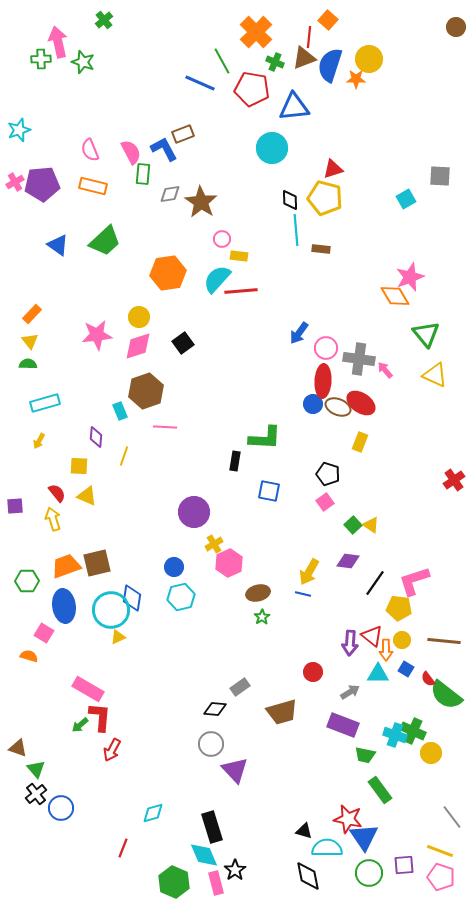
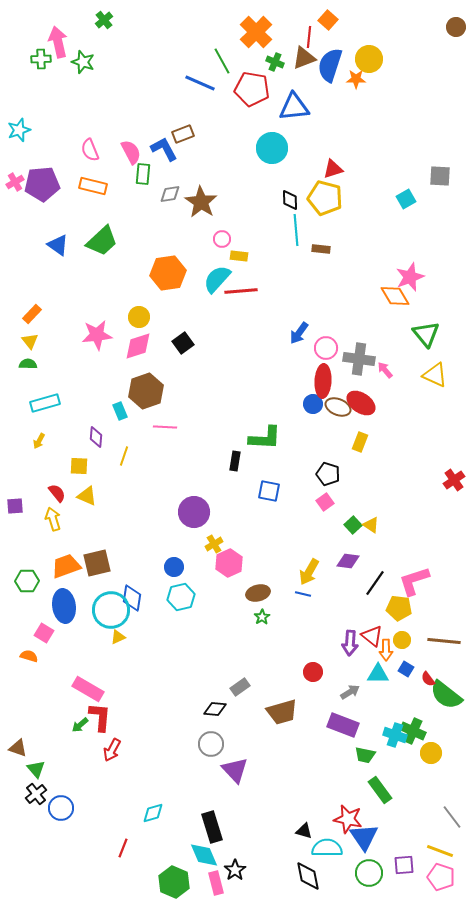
green trapezoid at (105, 241): moved 3 px left
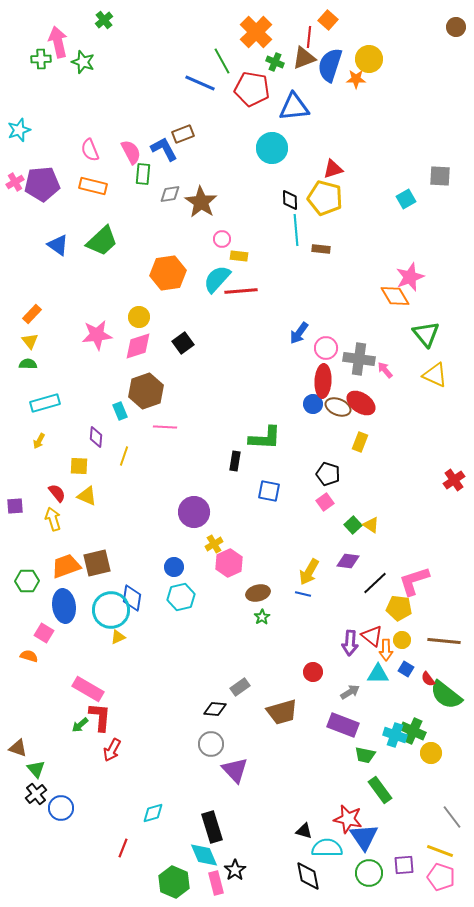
black line at (375, 583): rotated 12 degrees clockwise
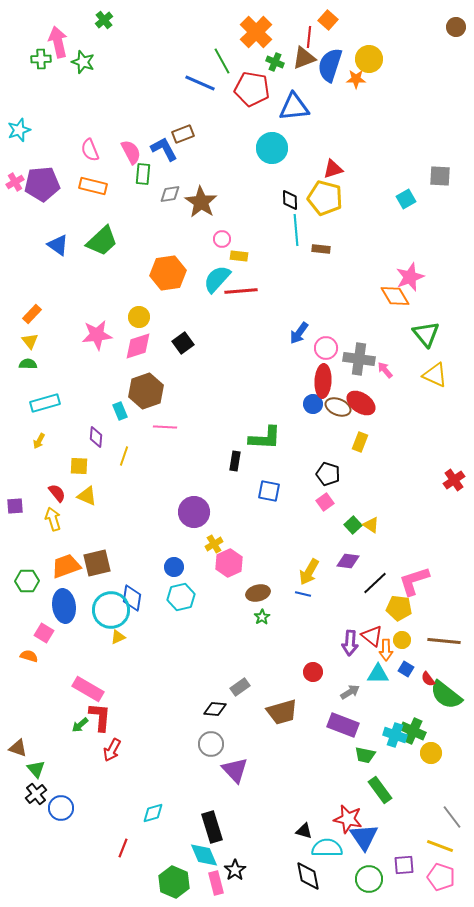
yellow line at (440, 851): moved 5 px up
green circle at (369, 873): moved 6 px down
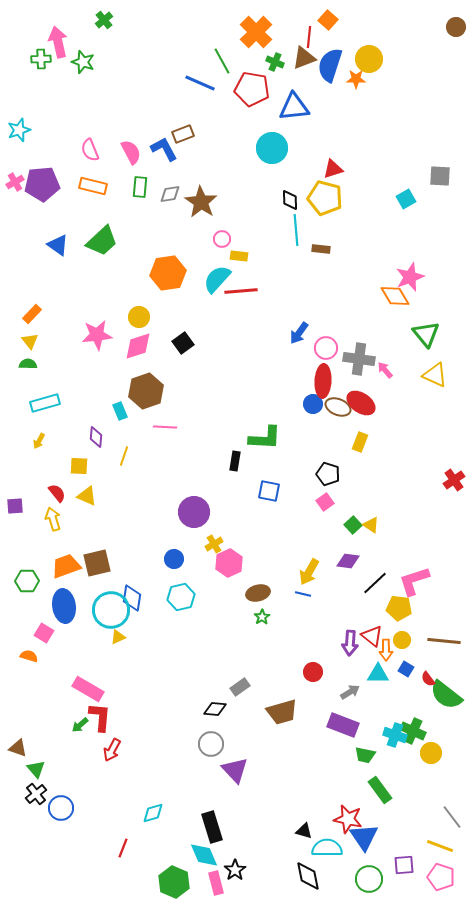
green rectangle at (143, 174): moved 3 px left, 13 px down
blue circle at (174, 567): moved 8 px up
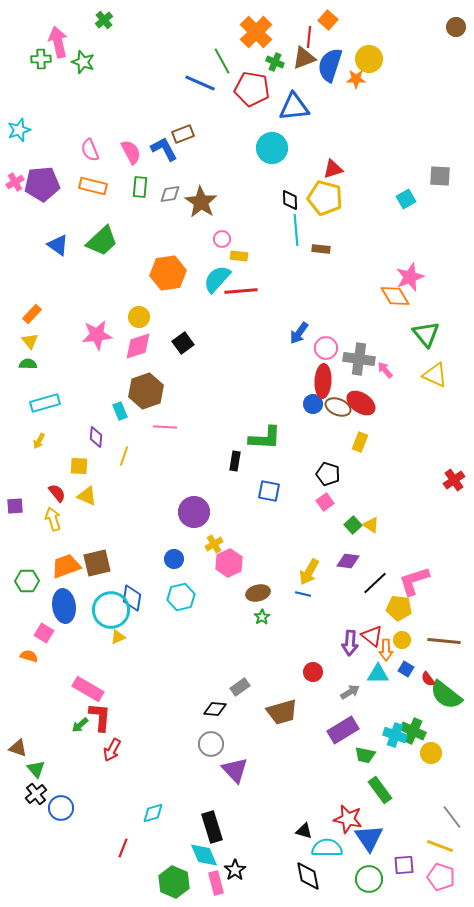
purple rectangle at (343, 725): moved 5 px down; rotated 52 degrees counterclockwise
blue triangle at (364, 837): moved 5 px right, 1 px down
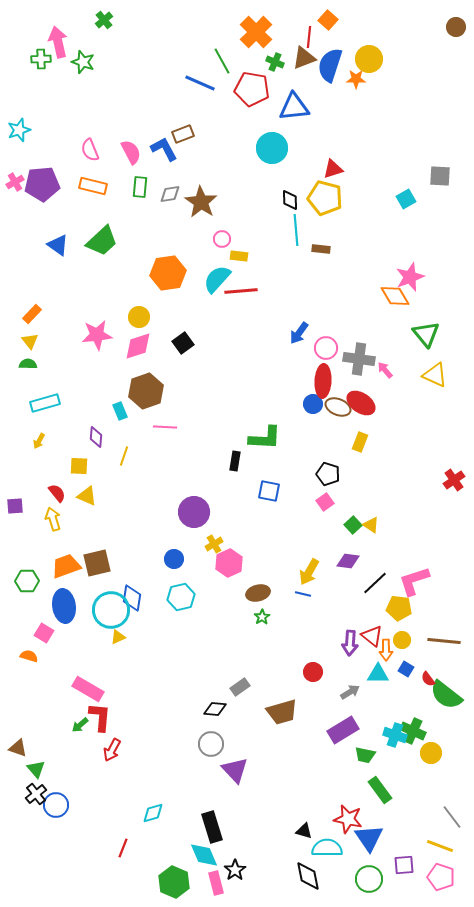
blue circle at (61, 808): moved 5 px left, 3 px up
